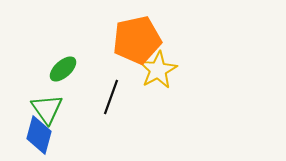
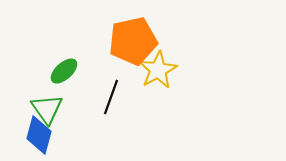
orange pentagon: moved 4 px left, 1 px down
green ellipse: moved 1 px right, 2 px down
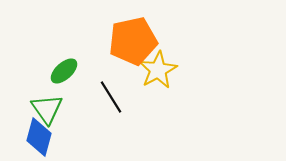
black line: rotated 52 degrees counterclockwise
blue diamond: moved 2 px down
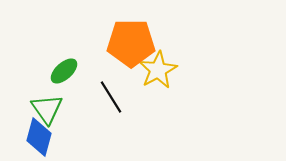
orange pentagon: moved 2 px left, 2 px down; rotated 12 degrees clockwise
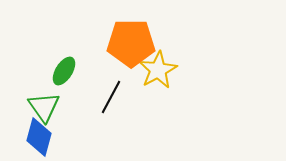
green ellipse: rotated 16 degrees counterclockwise
black line: rotated 60 degrees clockwise
green triangle: moved 3 px left, 2 px up
